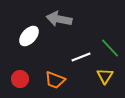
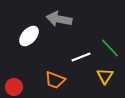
red circle: moved 6 px left, 8 px down
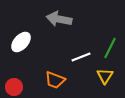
white ellipse: moved 8 px left, 6 px down
green line: rotated 70 degrees clockwise
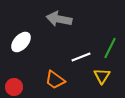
yellow triangle: moved 3 px left
orange trapezoid: rotated 15 degrees clockwise
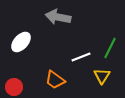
gray arrow: moved 1 px left, 2 px up
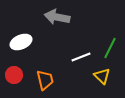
gray arrow: moved 1 px left
white ellipse: rotated 25 degrees clockwise
yellow triangle: rotated 18 degrees counterclockwise
orange trapezoid: moved 10 px left; rotated 140 degrees counterclockwise
red circle: moved 12 px up
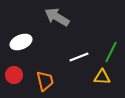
gray arrow: rotated 20 degrees clockwise
green line: moved 1 px right, 4 px down
white line: moved 2 px left
yellow triangle: moved 1 px down; rotated 42 degrees counterclockwise
orange trapezoid: moved 1 px down
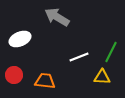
white ellipse: moved 1 px left, 3 px up
orange trapezoid: rotated 70 degrees counterclockwise
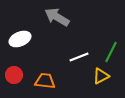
yellow triangle: moved 1 px left, 1 px up; rotated 30 degrees counterclockwise
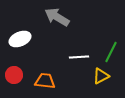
white line: rotated 18 degrees clockwise
